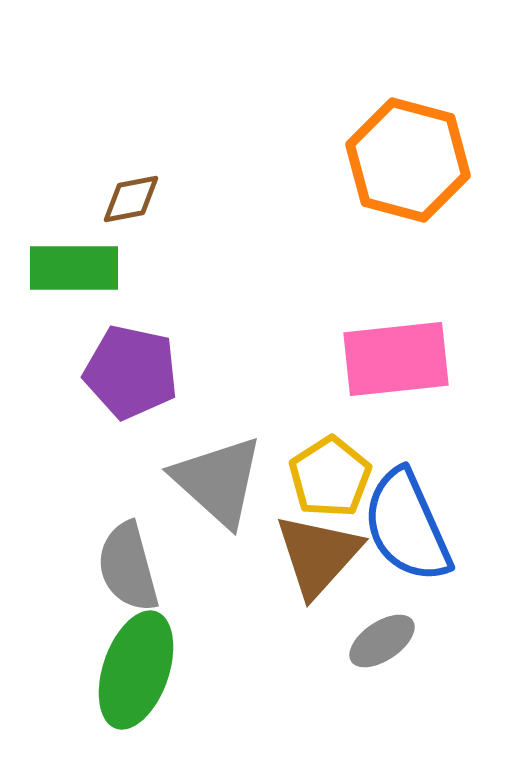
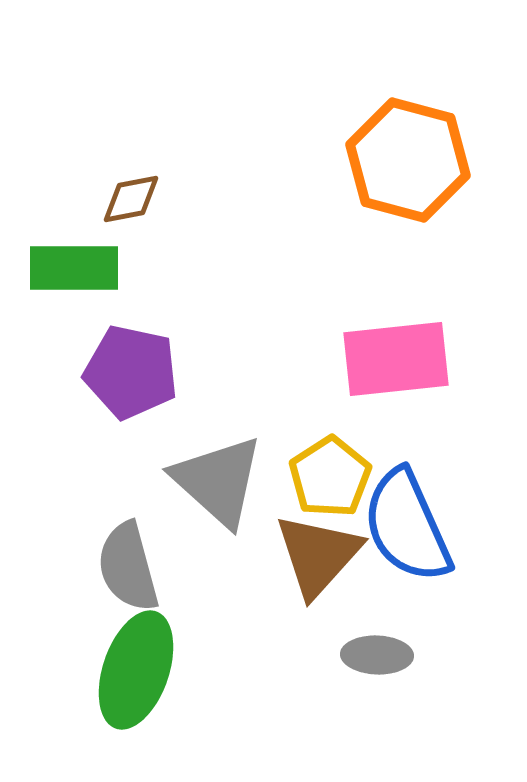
gray ellipse: moved 5 px left, 14 px down; rotated 36 degrees clockwise
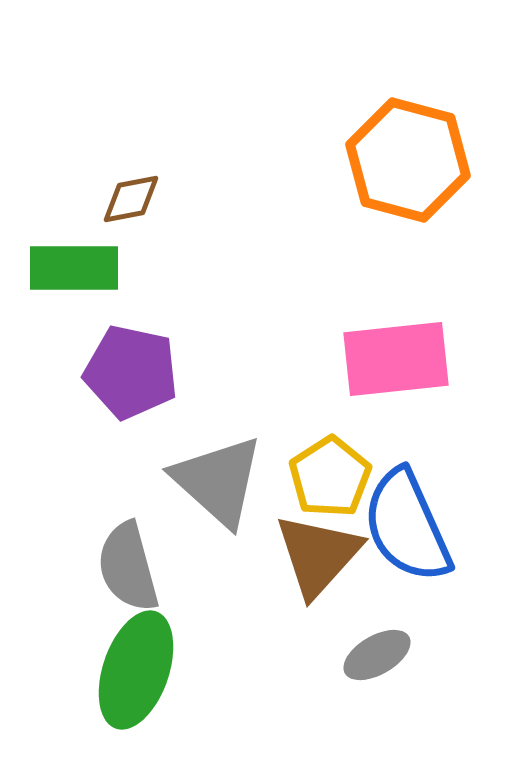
gray ellipse: rotated 32 degrees counterclockwise
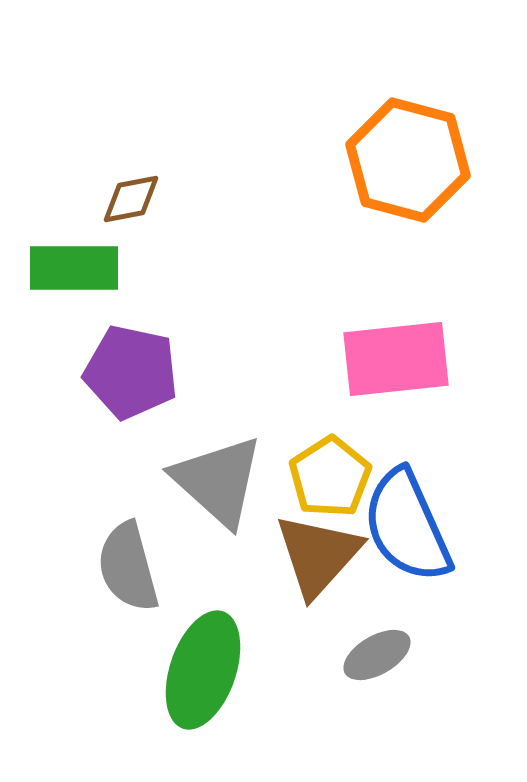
green ellipse: moved 67 px right
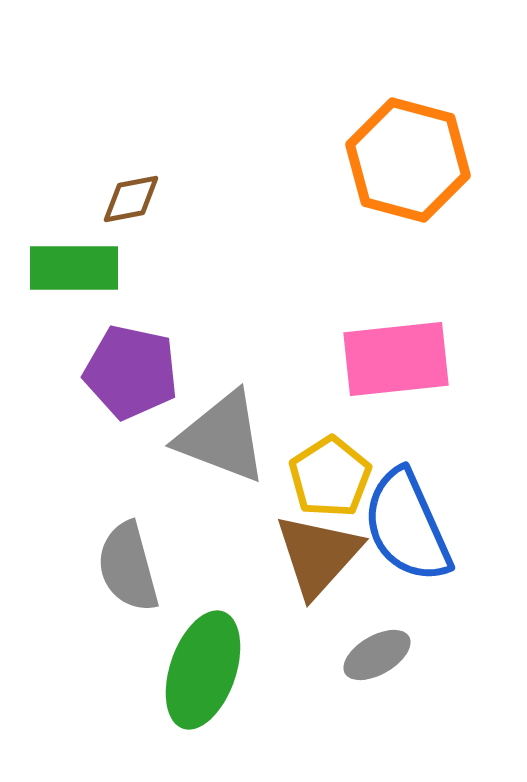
gray triangle: moved 4 px right, 44 px up; rotated 21 degrees counterclockwise
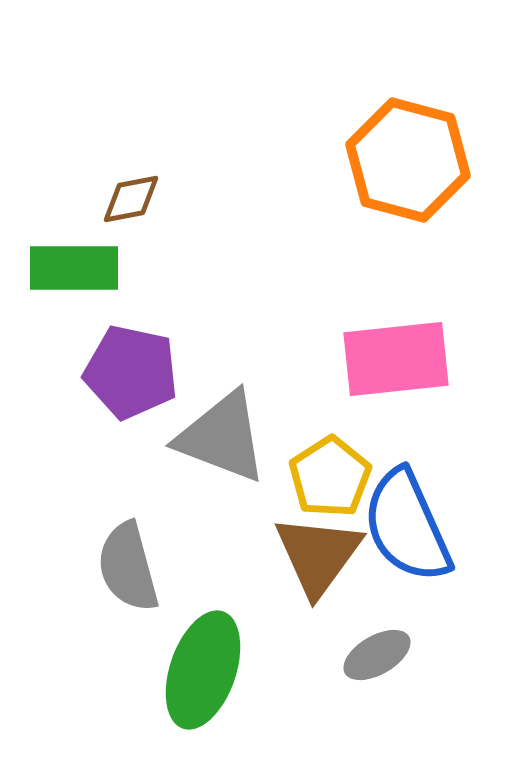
brown triangle: rotated 6 degrees counterclockwise
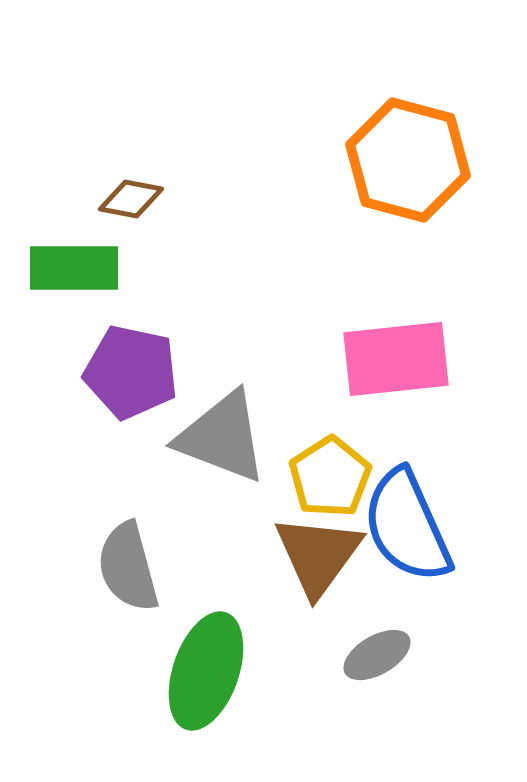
brown diamond: rotated 22 degrees clockwise
green ellipse: moved 3 px right, 1 px down
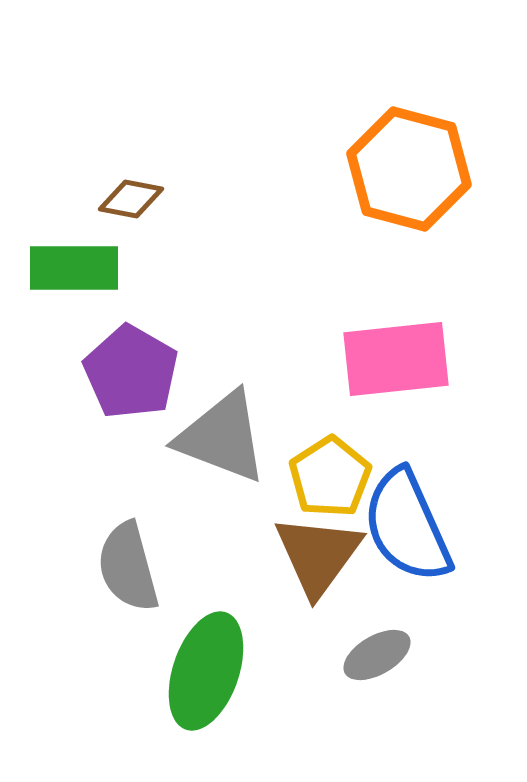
orange hexagon: moved 1 px right, 9 px down
purple pentagon: rotated 18 degrees clockwise
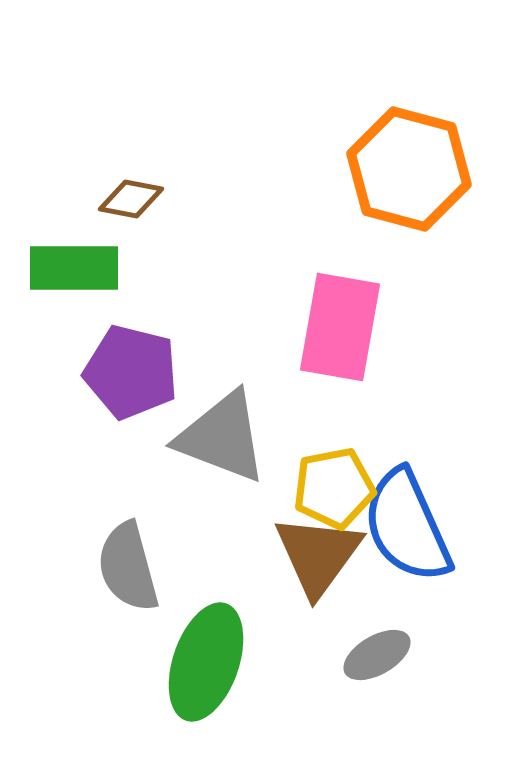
pink rectangle: moved 56 px left, 32 px up; rotated 74 degrees counterclockwise
purple pentagon: rotated 16 degrees counterclockwise
yellow pentagon: moved 4 px right, 11 px down; rotated 22 degrees clockwise
green ellipse: moved 9 px up
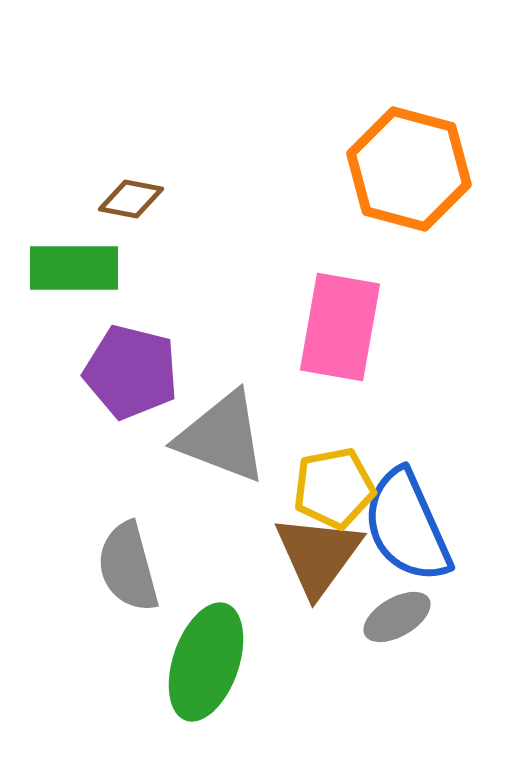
gray ellipse: moved 20 px right, 38 px up
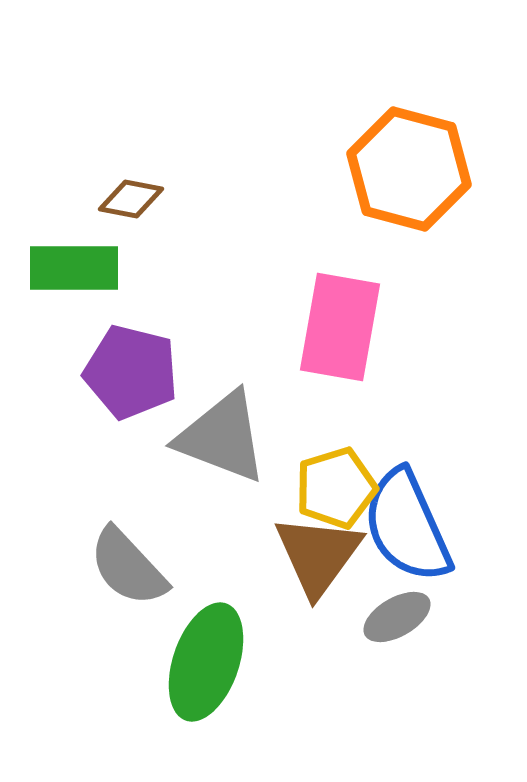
yellow pentagon: moved 2 px right; rotated 6 degrees counterclockwise
gray semicircle: rotated 28 degrees counterclockwise
